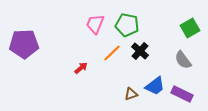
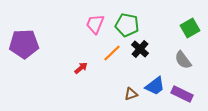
black cross: moved 2 px up
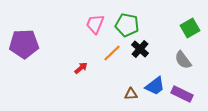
brown triangle: rotated 16 degrees clockwise
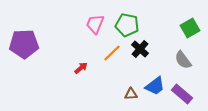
purple rectangle: rotated 15 degrees clockwise
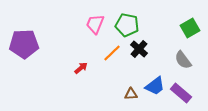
black cross: moved 1 px left
purple rectangle: moved 1 px left, 1 px up
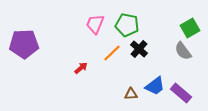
gray semicircle: moved 9 px up
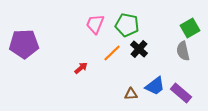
gray semicircle: rotated 24 degrees clockwise
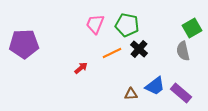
green square: moved 2 px right
orange line: rotated 18 degrees clockwise
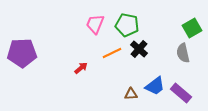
purple pentagon: moved 2 px left, 9 px down
gray semicircle: moved 2 px down
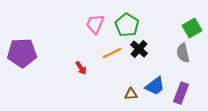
green pentagon: rotated 20 degrees clockwise
red arrow: rotated 96 degrees clockwise
purple rectangle: rotated 70 degrees clockwise
